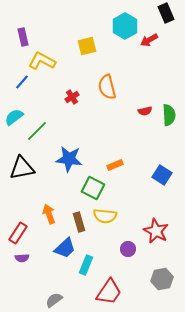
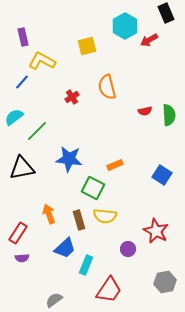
brown rectangle: moved 2 px up
gray hexagon: moved 3 px right, 3 px down
red trapezoid: moved 2 px up
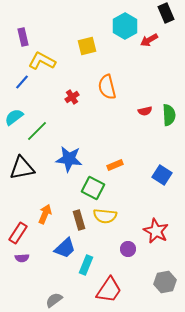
orange arrow: moved 4 px left; rotated 42 degrees clockwise
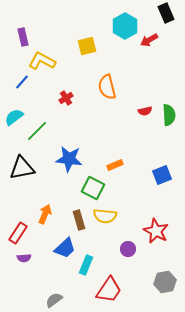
red cross: moved 6 px left, 1 px down
blue square: rotated 36 degrees clockwise
purple semicircle: moved 2 px right
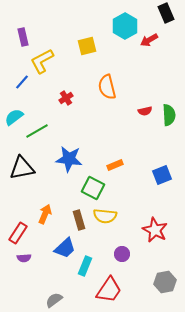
yellow L-shape: rotated 56 degrees counterclockwise
green line: rotated 15 degrees clockwise
red star: moved 1 px left, 1 px up
purple circle: moved 6 px left, 5 px down
cyan rectangle: moved 1 px left, 1 px down
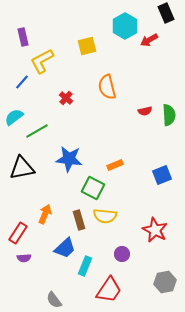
red cross: rotated 16 degrees counterclockwise
gray semicircle: rotated 90 degrees counterclockwise
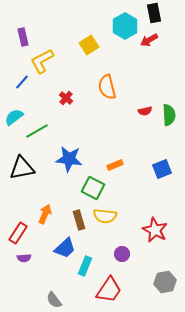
black rectangle: moved 12 px left; rotated 12 degrees clockwise
yellow square: moved 2 px right, 1 px up; rotated 18 degrees counterclockwise
blue square: moved 6 px up
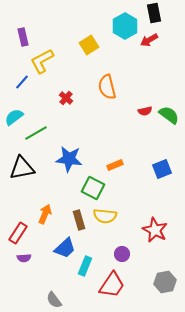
green semicircle: rotated 50 degrees counterclockwise
green line: moved 1 px left, 2 px down
red trapezoid: moved 3 px right, 5 px up
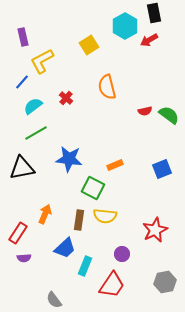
cyan semicircle: moved 19 px right, 11 px up
brown rectangle: rotated 24 degrees clockwise
red star: rotated 20 degrees clockwise
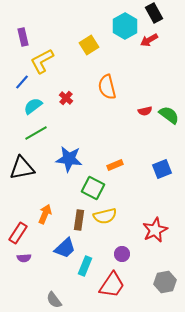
black rectangle: rotated 18 degrees counterclockwise
yellow semicircle: rotated 20 degrees counterclockwise
